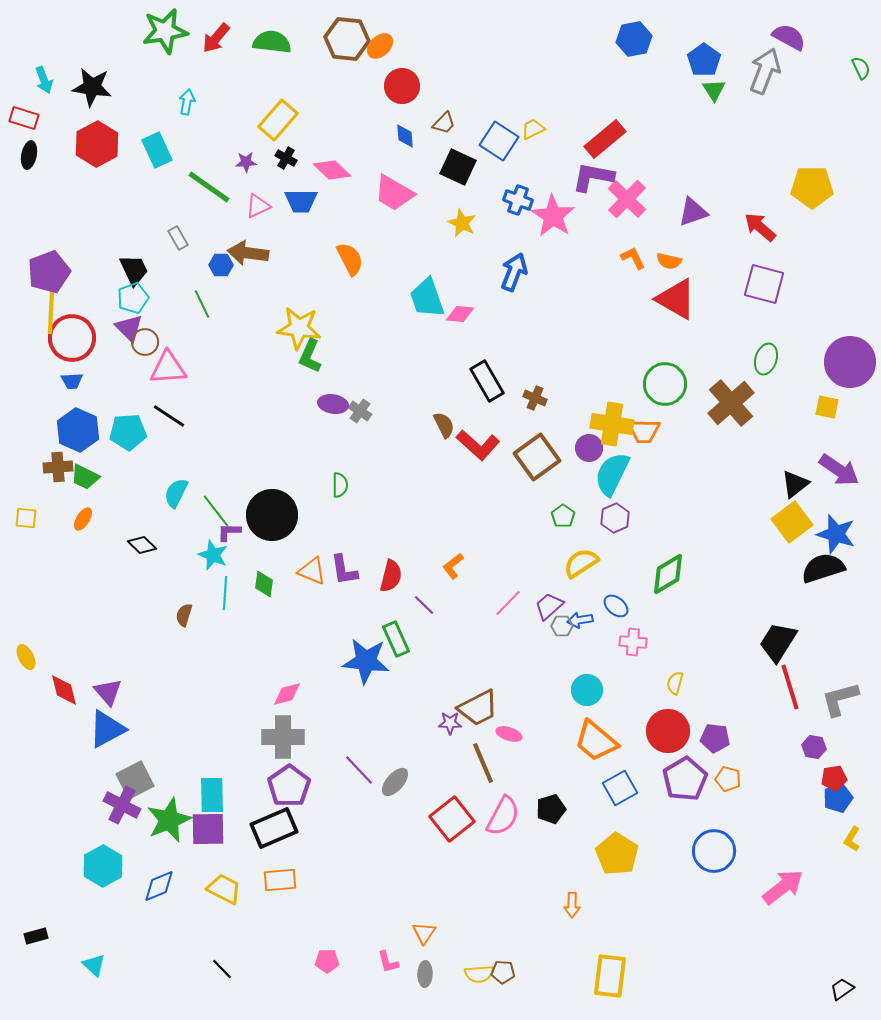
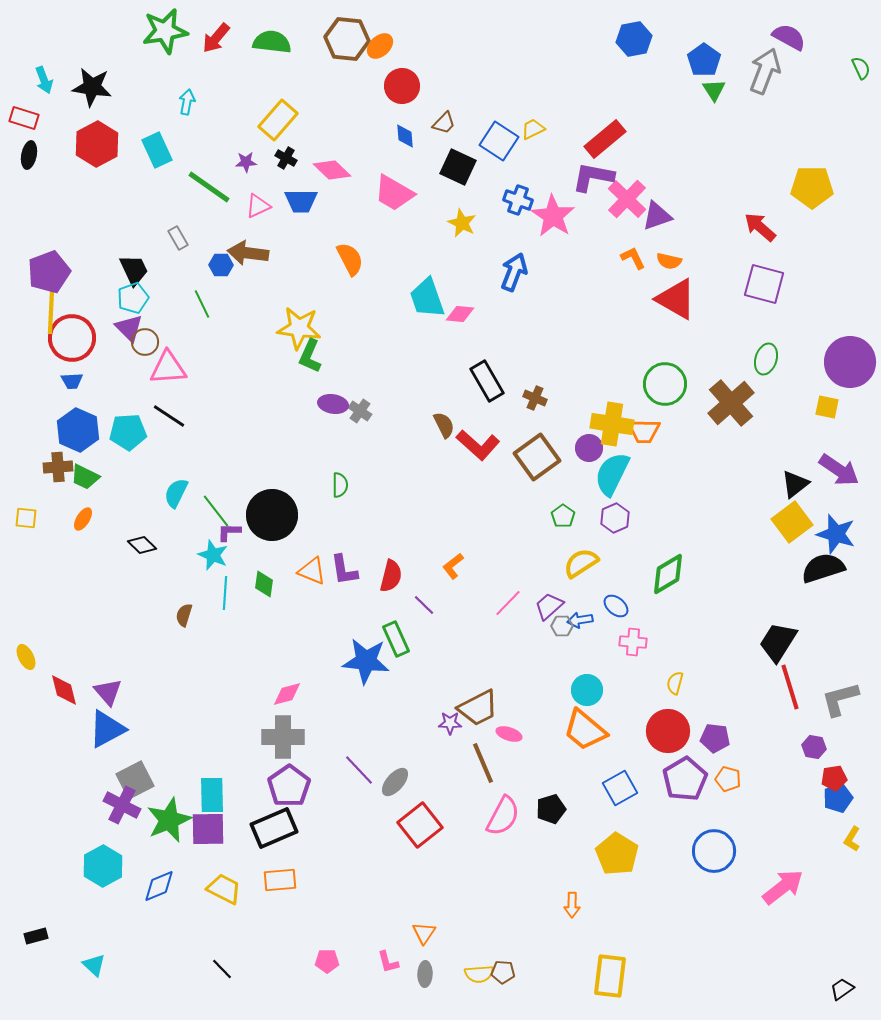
purple triangle at (693, 212): moved 36 px left, 4 px down
orange trapezoid at (596, 741): moved 11 px left, 11 px up
red square at (452, 819): moved 32 px left, 6 px down
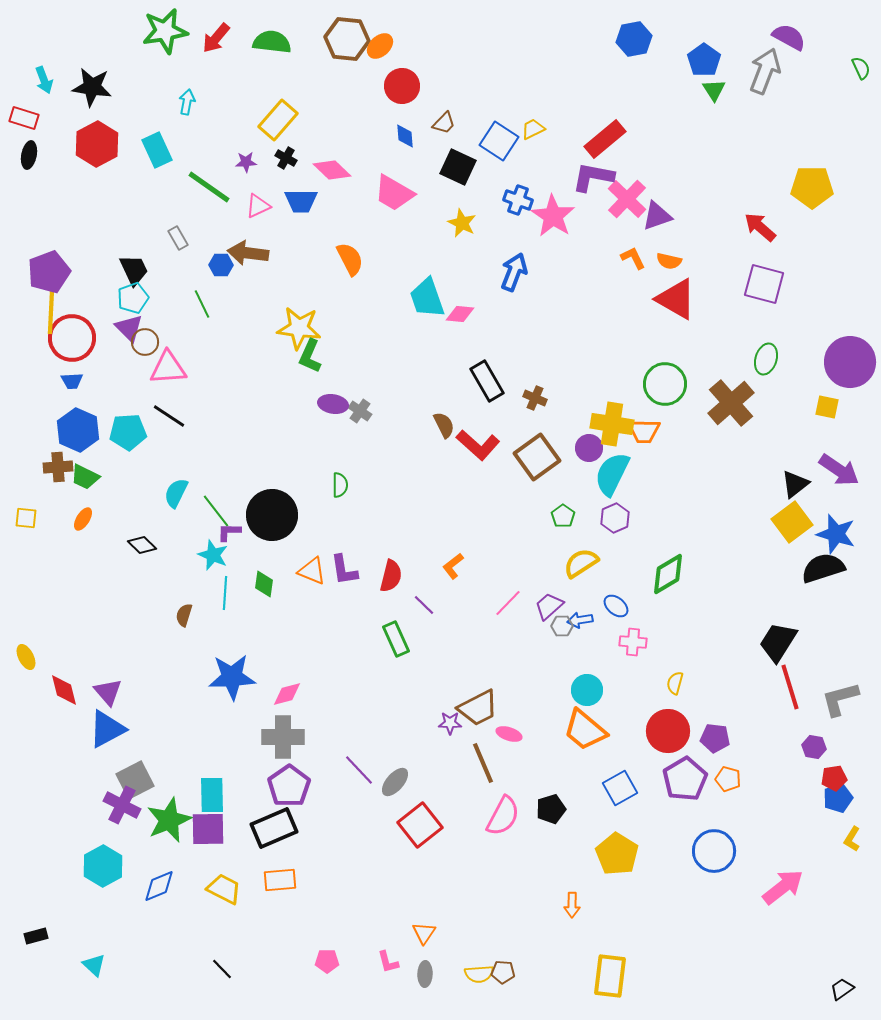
blue star at (366, 661): moved 134 px left, 16 px down; rotated 9 degrees counterclockwise
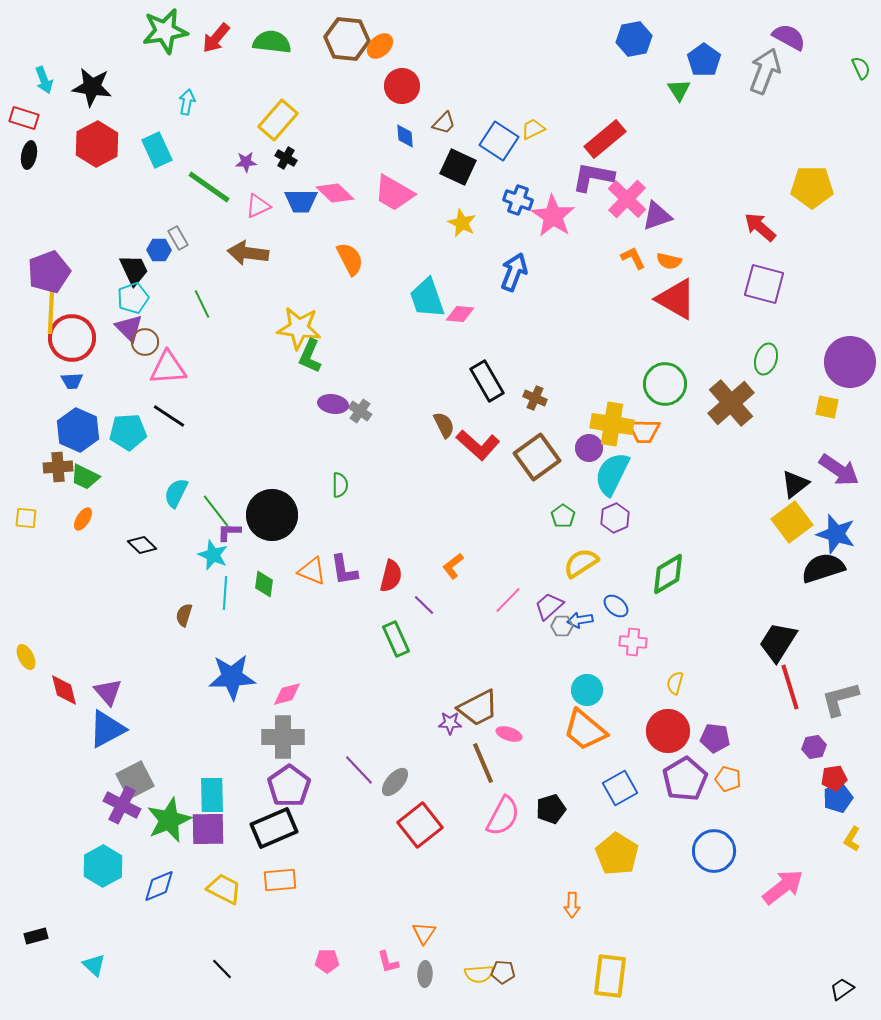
green triangle at (714, 90): moved 35 px left
pink diamond at (332, 170): moved 3 px right, 23 px down
blue hexagon at (221, 265): moved 62 px left, 15 px up
pink line at (508, 603): moved 3 px up
purple hexagon at (814, 747): rotated 20 degrees counterclockwise
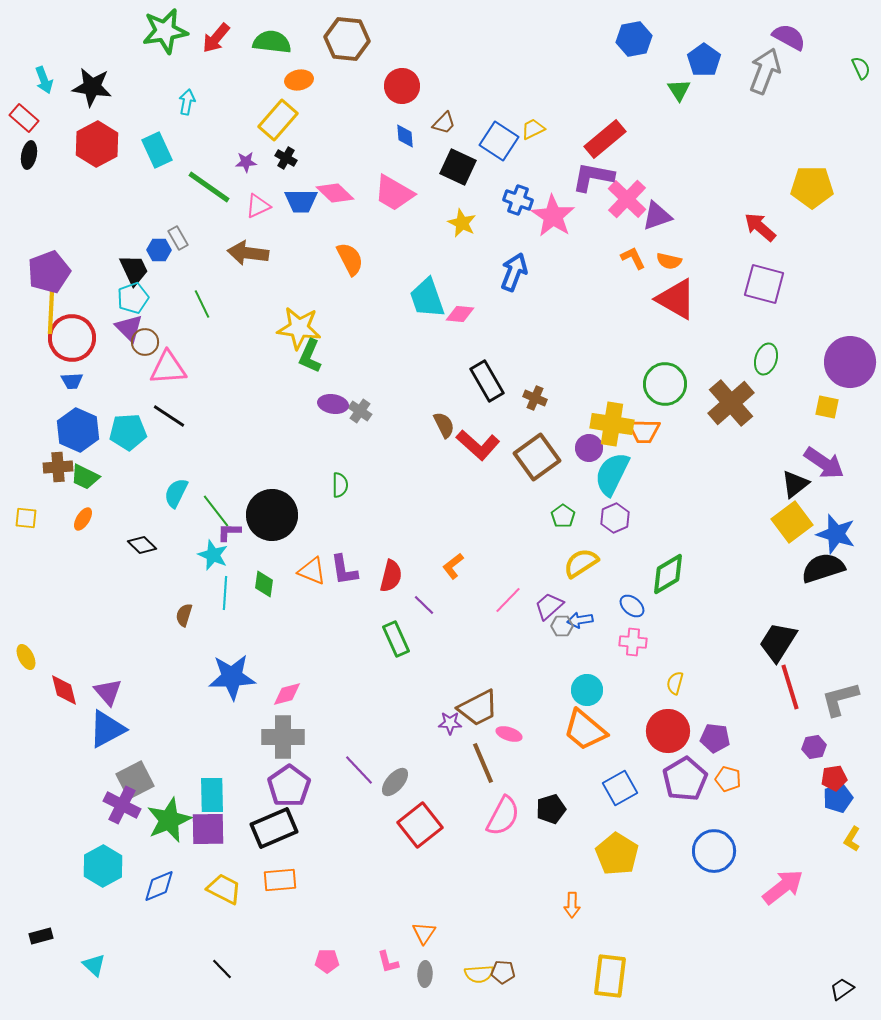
orange ellipse at (380, 46): moved 81 px left, 34 px down; rotated 32 degrees clockwise
red rectangle at (24, 118): rotated 24 degrees clockwise
purple arrow at (839, 470): moved 15 px left, 7 px up
blue ellipse at (616, 606): moved 16 px right
black rectangle at (36, 936): moved 5 px right
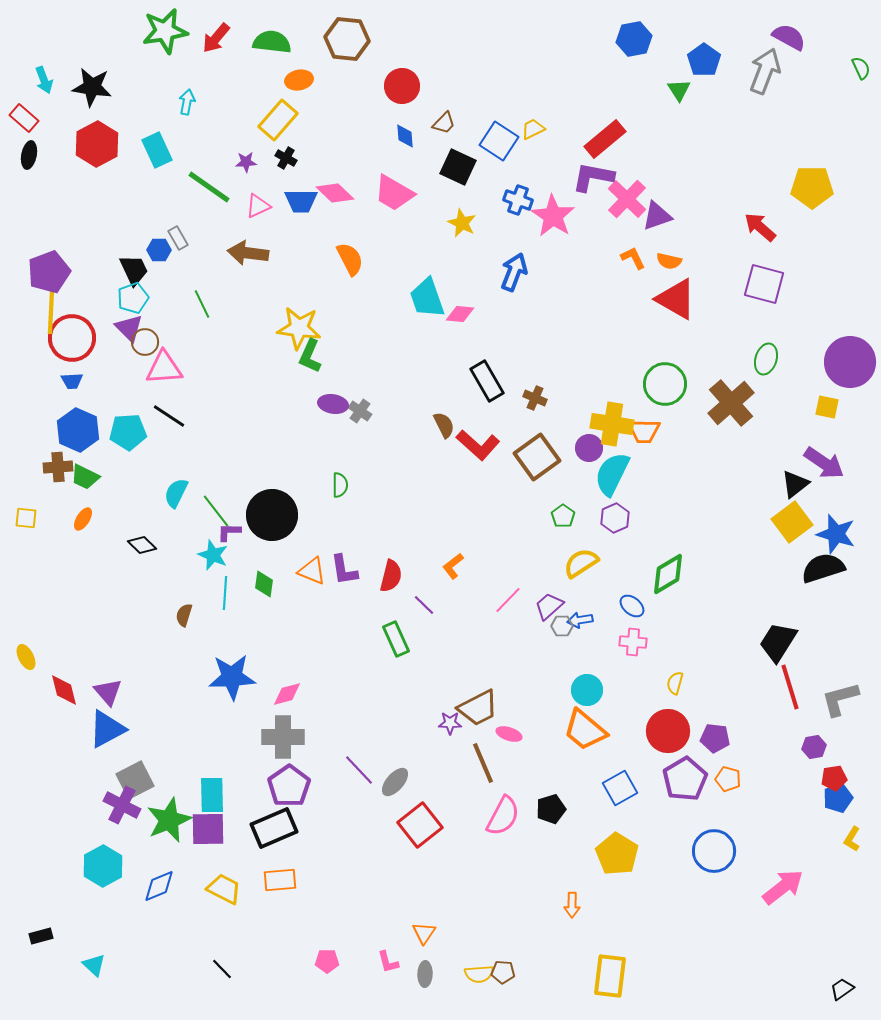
pink triangle at (168, 368): moved 4 px left
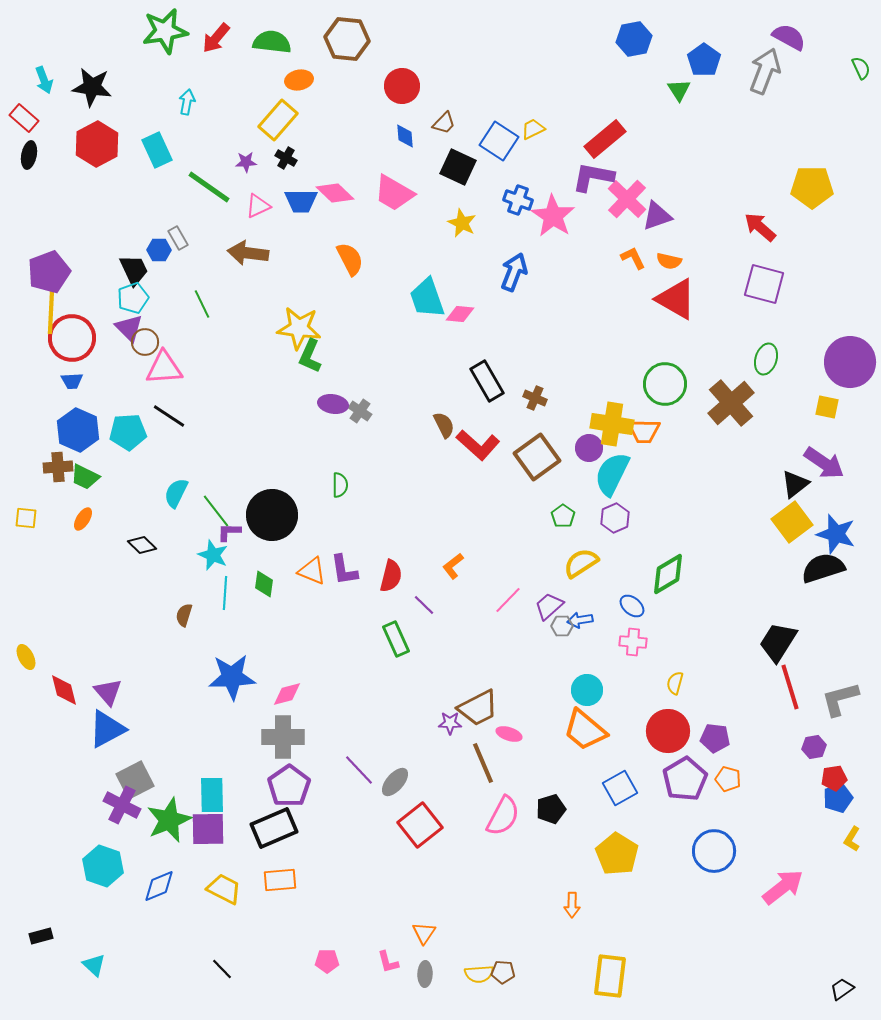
cyan hexagon at (103, 866): rotated 12 degrees counterclockwise
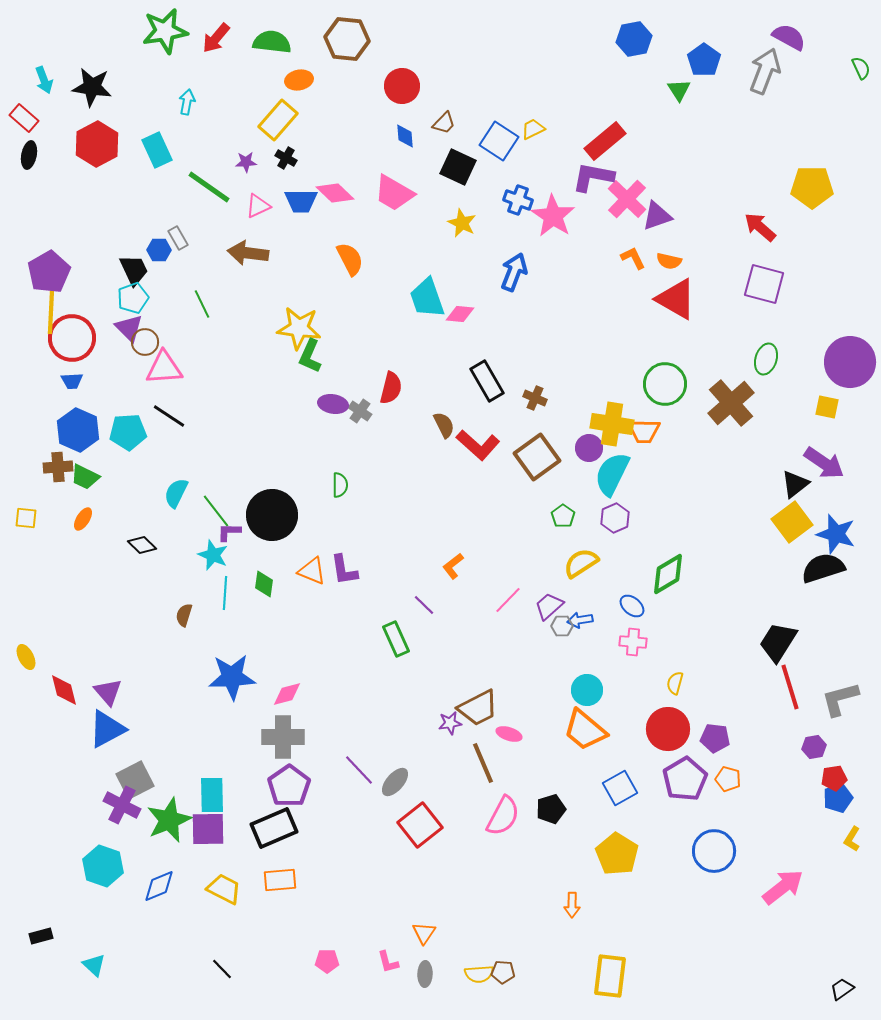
red rectangle at (605, 139): moved 2 px down
purple pentagon at (49, 272): rotated 9 degrees counterclockwise
red semicircle at (391, 576): moved 188 px up
purple star at (450, 723): rotated 10 degrees counterclockwise
red circle at (668, 731): moved 2 px up
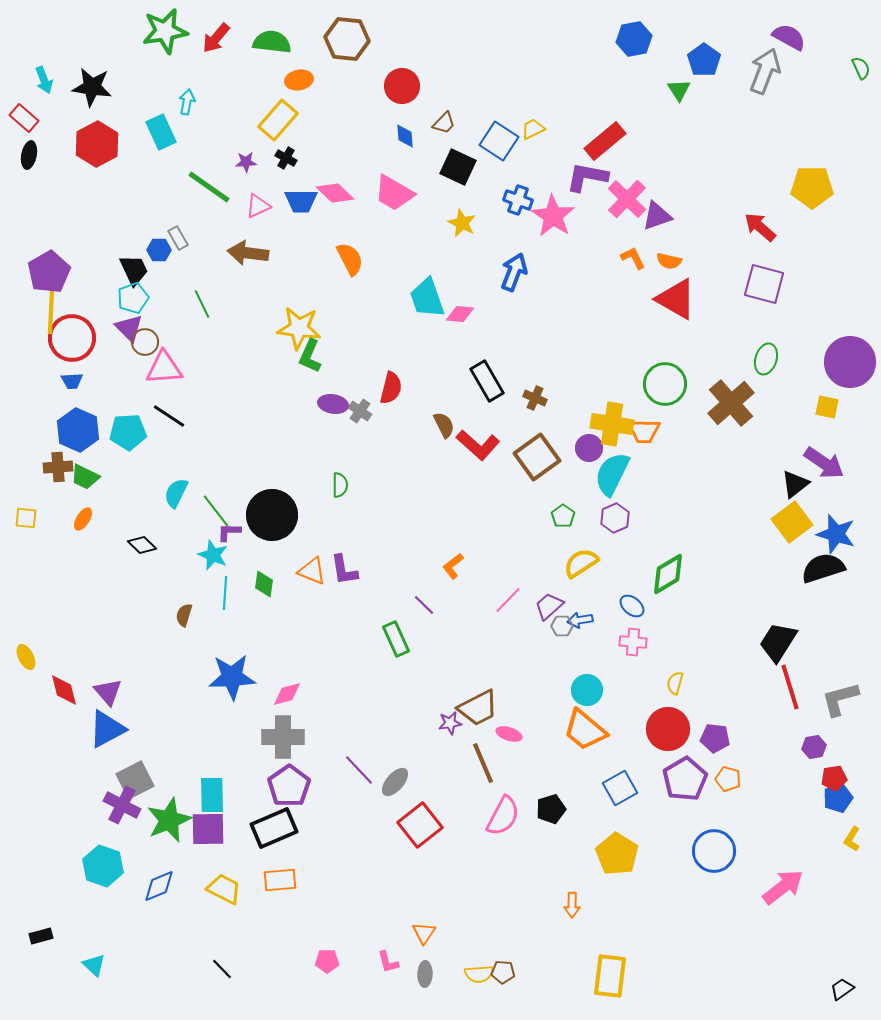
cyan rectangle at (157, 150): moved 4 px right, 18 px up
purple L-shape at (593, 177): moved 6 px left
